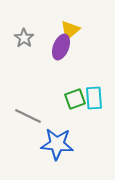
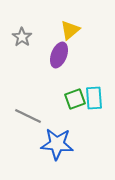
gray star: moved 2 px left, 1 px up
purple ellipse: moved 2 px left, 8 px down
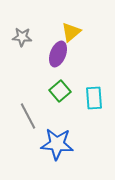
yellow triangle: moved 1 px right, 2 px down
gray star: rotated 30 degrees counterclockwise
purple ellipse: moved 1 px left, 1 px up
green square: moved 15 px left, 8 px up; rotated 20 degrees counterclockwise
gray line: rotated 36 degrees clockwise
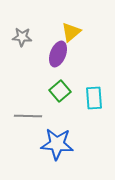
gray line: rotated 60 degrees counterclockwise
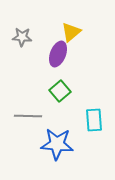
cyan rectangle: moved 22 px down
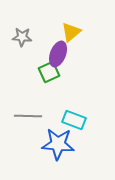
green square: moved 11 px left, 19 px up; rotated 15 degrees clockwise
cyan rectangle: moved 20 px left; rotated 65 degrees counterclockwise
blue star: moved 1 px right
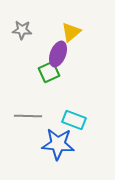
gray star: moved 7 px up
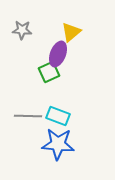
cyan rectangle: moved 16 px left, 4 px up
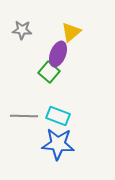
green square: rotated 25 degrees counterclockwise
gray line: moved 4 px left
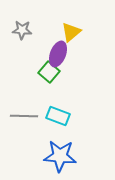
blue star: moved 2 px right, 12 px down
